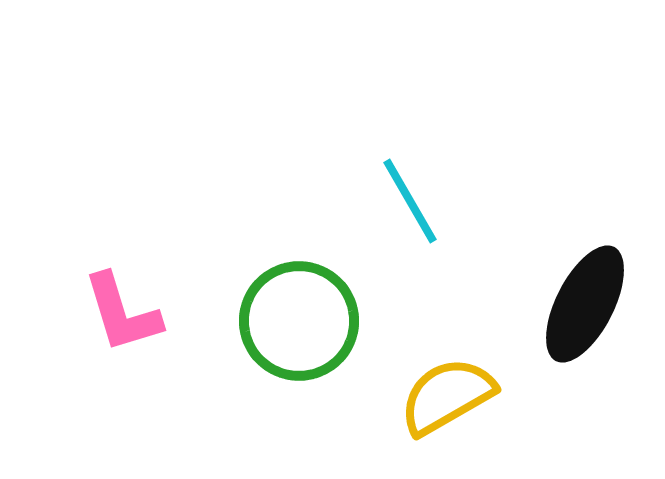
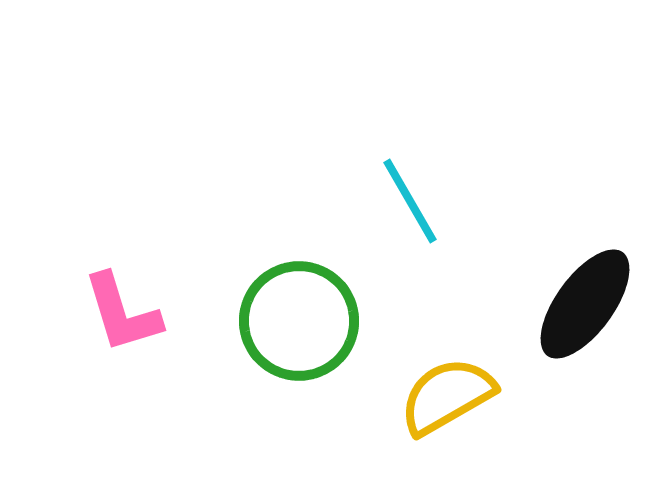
black ellipse: rotated 9 degrees clockwise
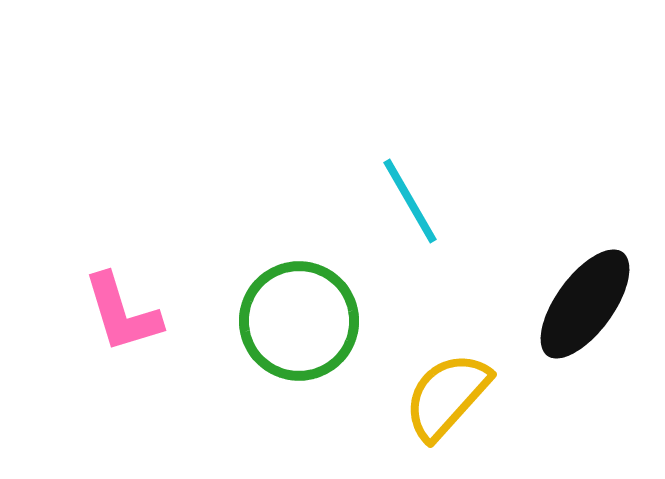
yellow semicircle: rotated 18 degrees counterclockwise
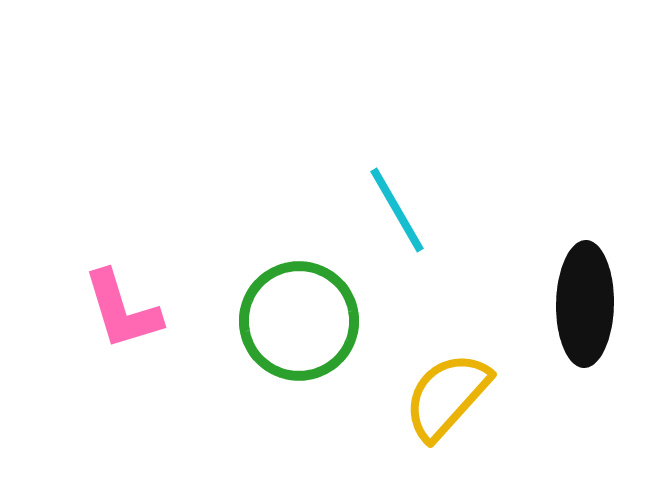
cyan line: moved 13 px left, 9 px down
black ellipse: rotated 35 degrees counterclockwise
pink L-shape: moved 3 px up
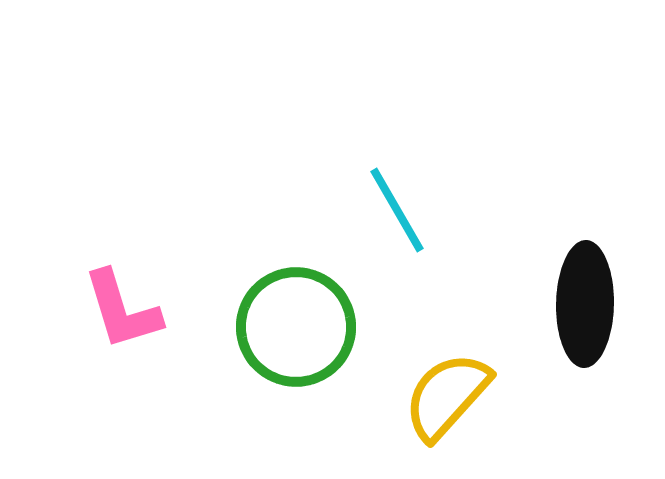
green circle: moved 3 px left, 6 px down
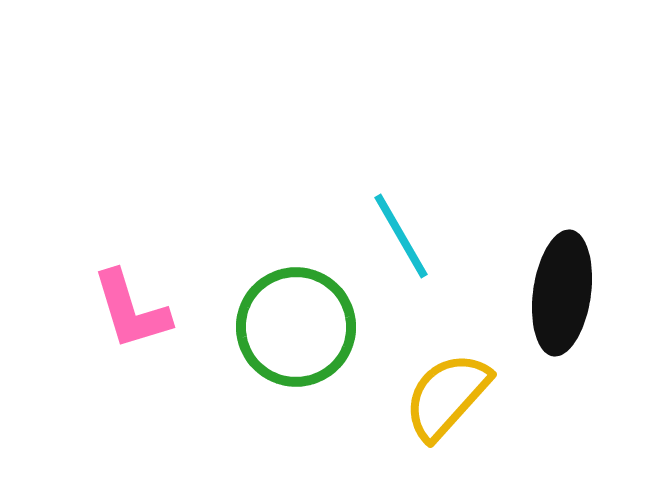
cyan line: moved 4 px right, 26 px down
black ellipse: moved 23 px left, 11 px up; rotated 7 degrees clockwise
pink L-shape: moved 9 px right
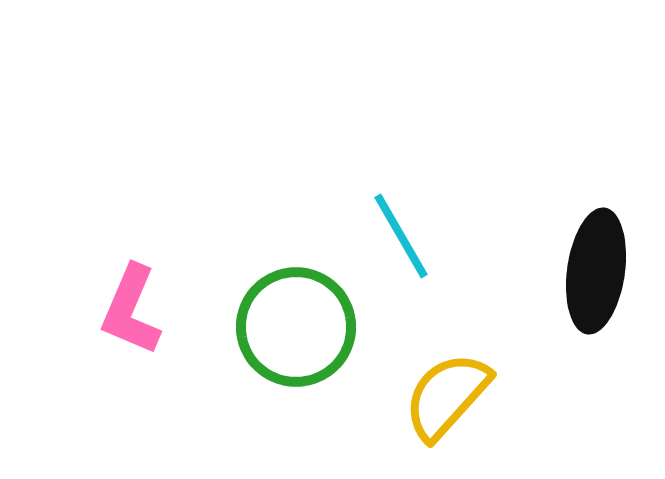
black ellipse: moved 34 px right, 22 px up
pink L-shape: rotated 40 degrees clockwise
